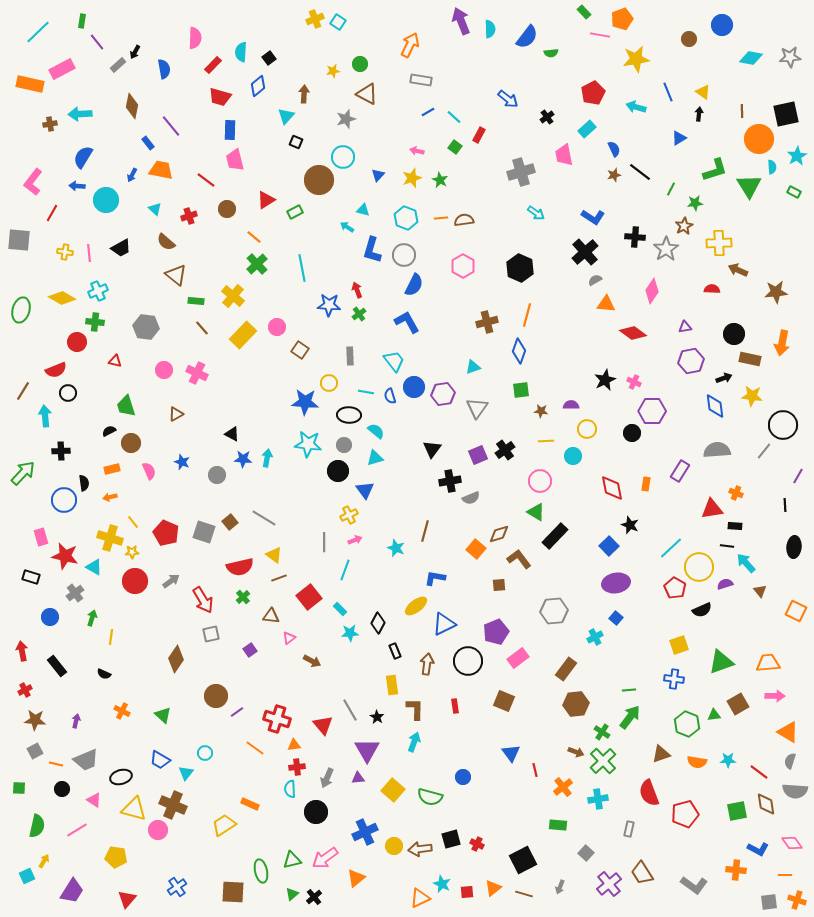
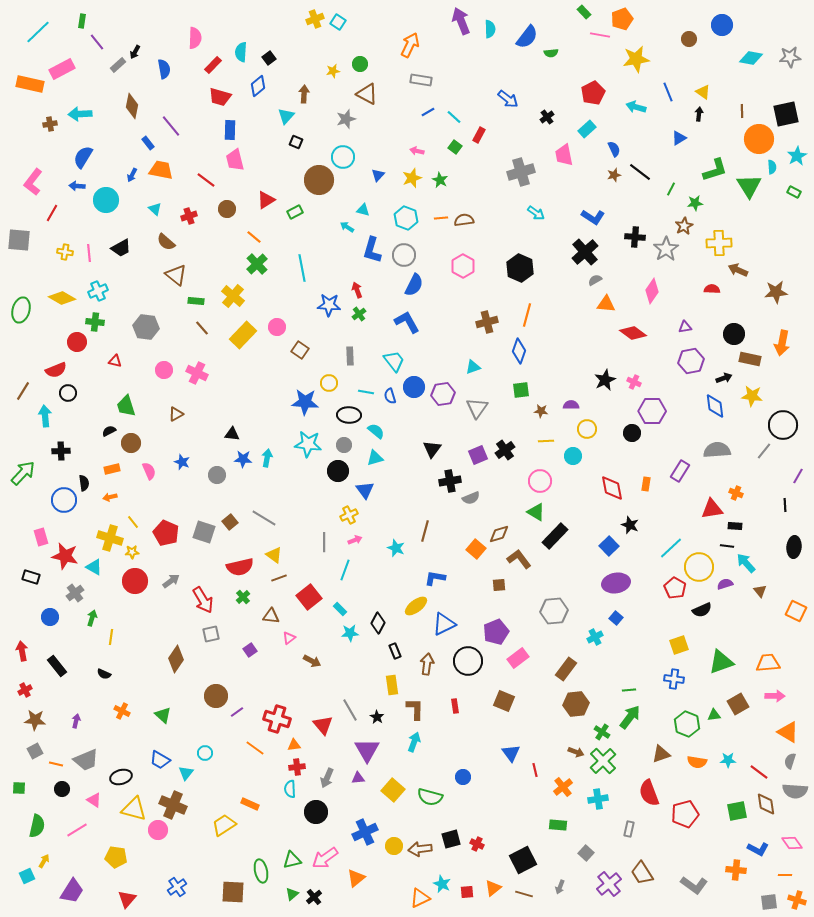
black triangle at (232, 434): rotated 21 degrees counterclockwise
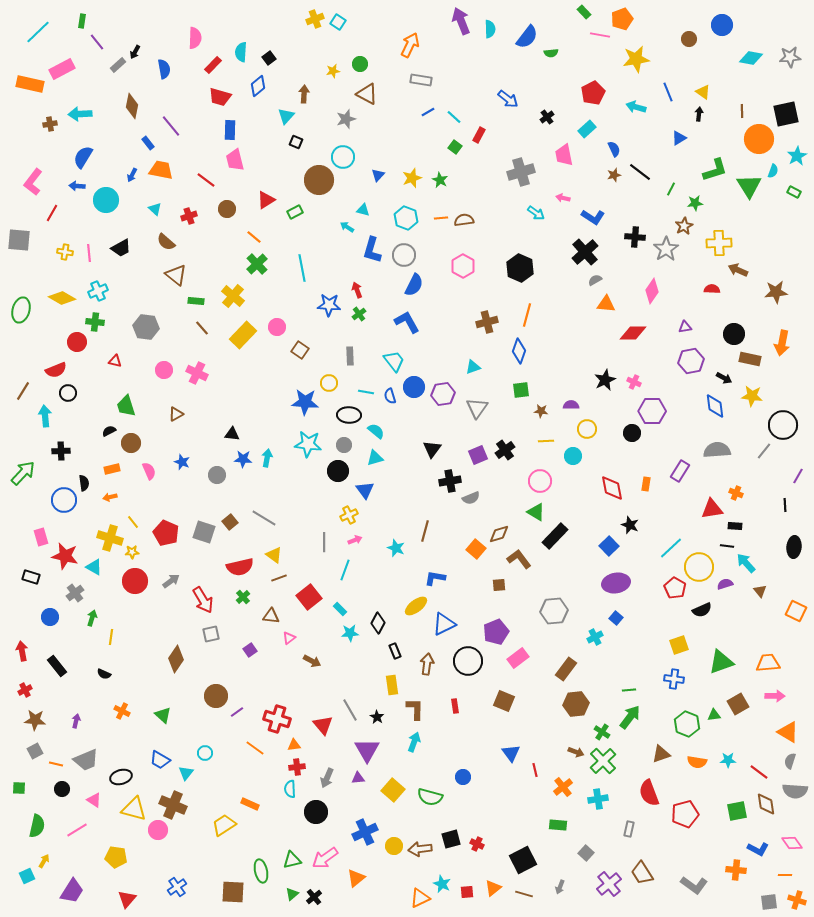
pink arrow at (417, 151): moved 146 px right, 47 px down
cyan semicircle at (772, 167): moved 1 px right, 4 px down; rotated 24 degrees clockwise
red diamond at (633, 333): rotated 36 degrees counterclockwise
black arrow at (724, 378): rotated 49 degrees clockwise
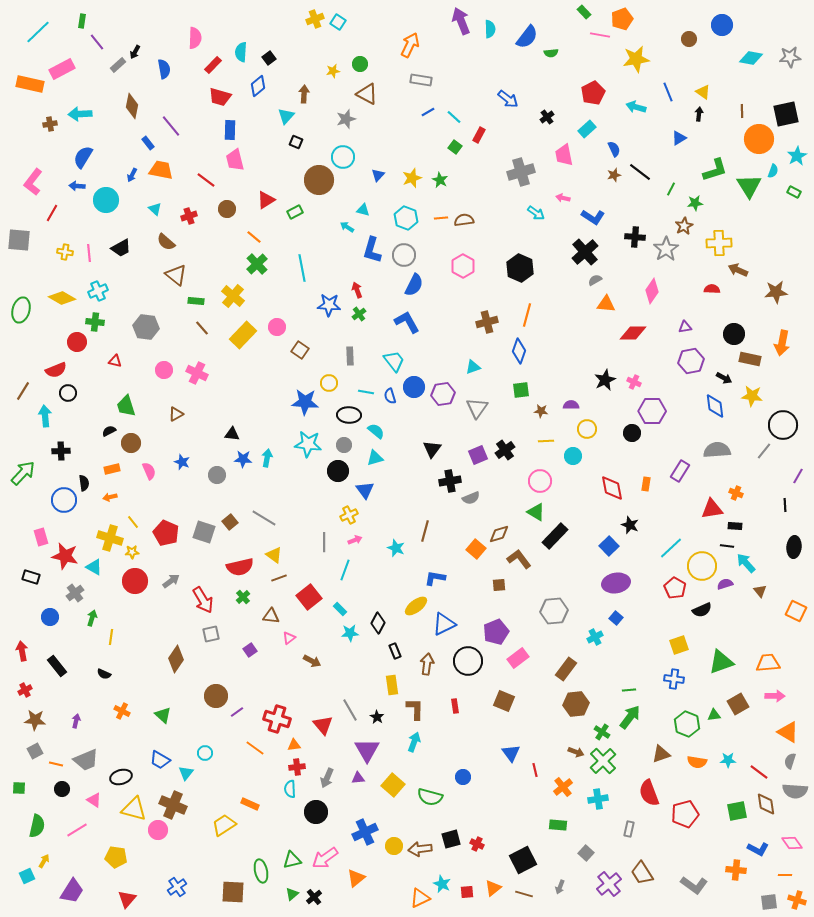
yellow circle at (699, 567): moved 3 px right, 1 px up
yellow square at (393, 790): moved 5 px up
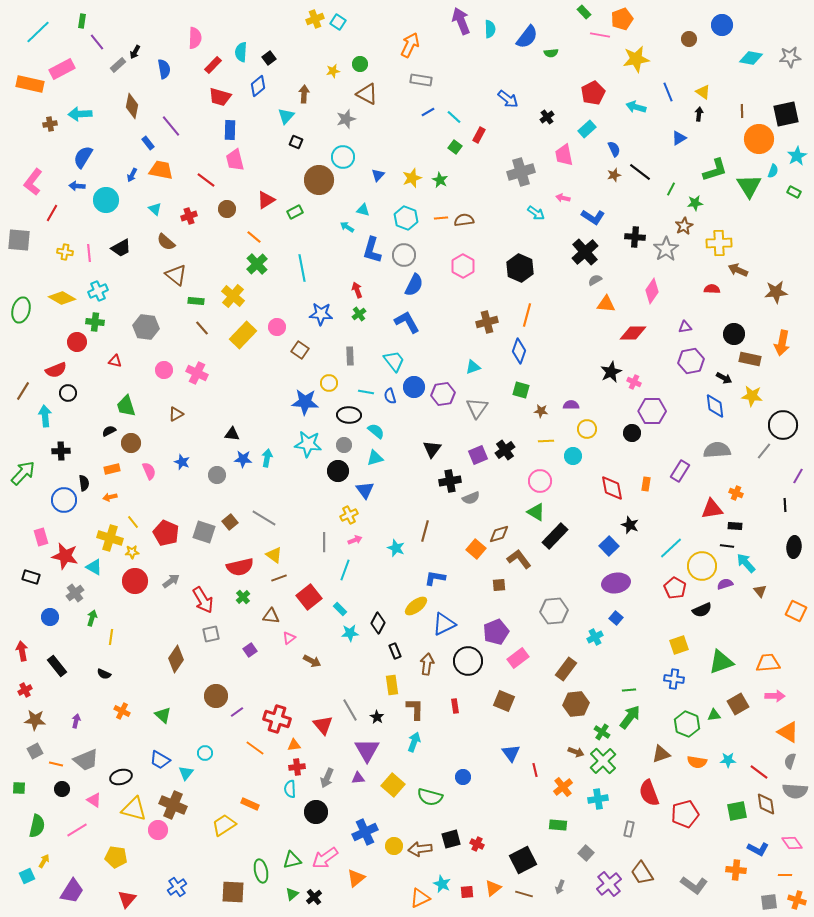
blue star at (329, 305): moved 8 px left, 9 px down
black star at (605, 380): moved 6 px right, 8 px up
green square at (521, 390): rotated 24 degrees clockwise
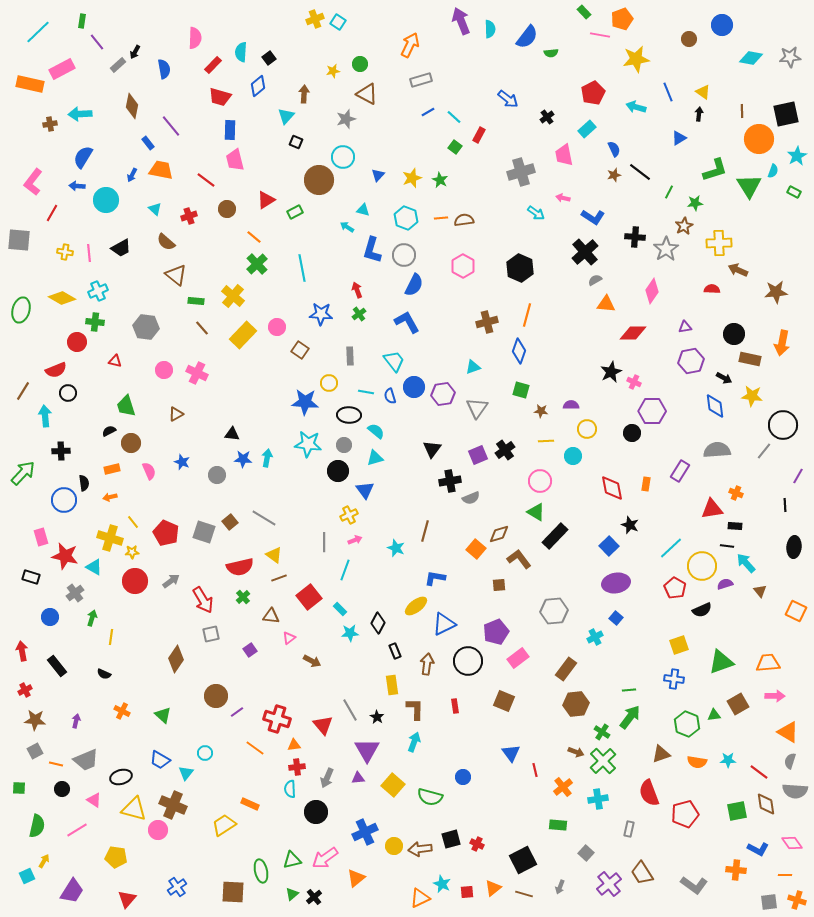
gray rectangle at (421, 80): rotated 25 degrees counterclockwise
green line at (671, 189): moved 2 px left, 3 px down
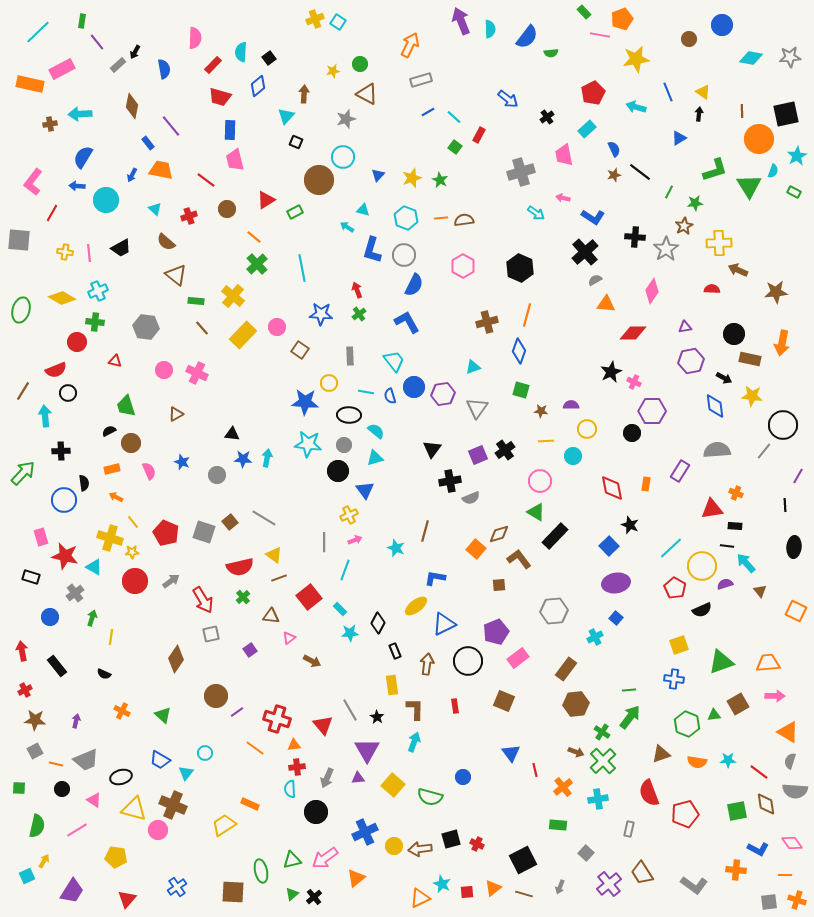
orange arrow at (110, 497): moved 6 px right; rotated 40 degrees clockwise
